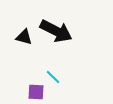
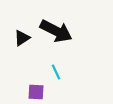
black triangle: moved 2 px left, 1 px down; rotated 48 degrees counterclockwise
cyan line: moved 3 px right, 5 px up; rotated 21 degrees clockwise
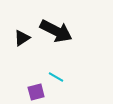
cyan line: moved 5 px down; rotated 35 degrees counterclockwise
purple square: rotated 18 degrees counterclockwise
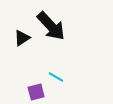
black arrow: moved 5 px left, 5 px up; rotated 20 degrees clockwise
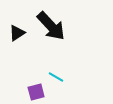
black triangle: moved 5 px left, 5 px up
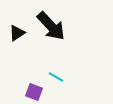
purple square: moved 2 px left; rotated 36 degrees clockwise
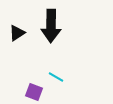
black arrow: rotated 44 degrees clockwise
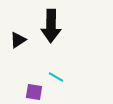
black triangle: moved 1 px right, 7 px down
purple square: rotated 12 degrees counterclockwise
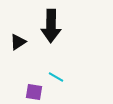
black triangle: moved 2 px down
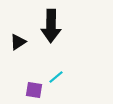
cyan line: rotated 70 degrees counterclockwise
purple square: moved 2 px up
